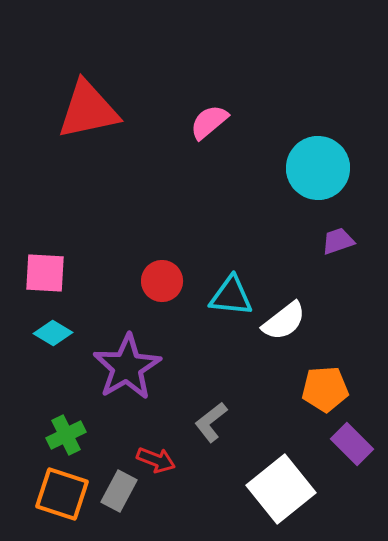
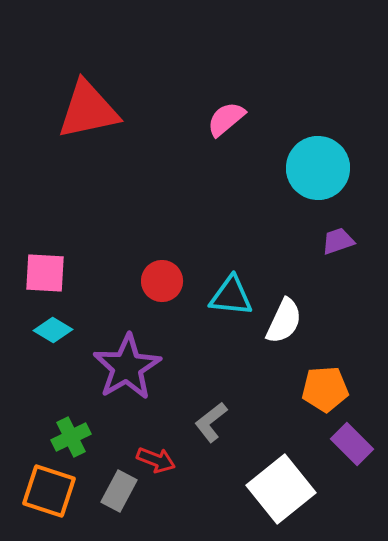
pink semicircle: moved 17 px right, 3 px up
white semicircle: rotated 27 degrees counterclockwise
cyan diamond: moved 3 px up
green cross: moved 5 px right, 2 px down
orange square: moved 13 px left, 3 px up
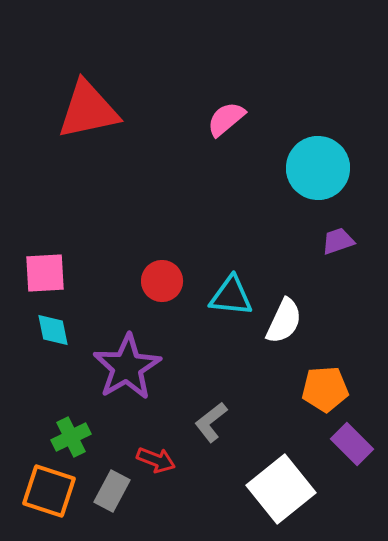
pink square: rotated 6 degrees counterclockwise
cyan diamond: rotated 48 degrees clockwise
gray rectangle: moved 7 px left
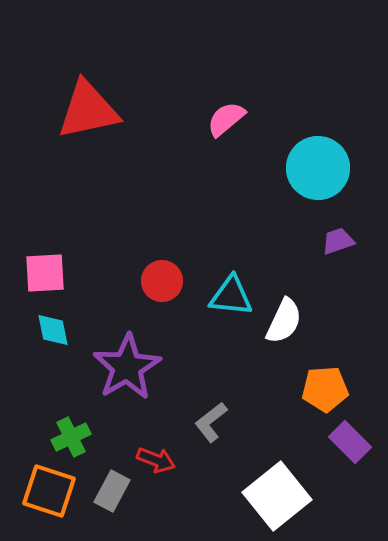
purple rectangle: moved 2 px left, 2 px up
white square: moved 4 px left, 7 px down
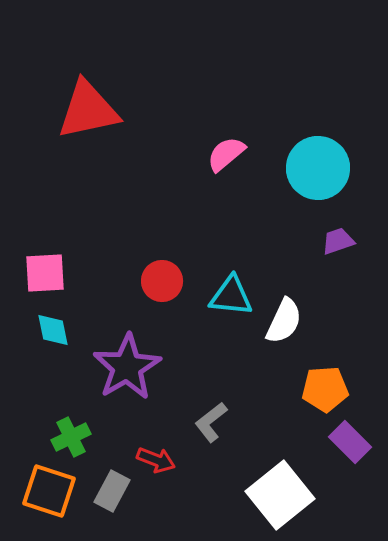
pink semicircle: moved 35 px down
white square: moved 3 px right, 1 px up
